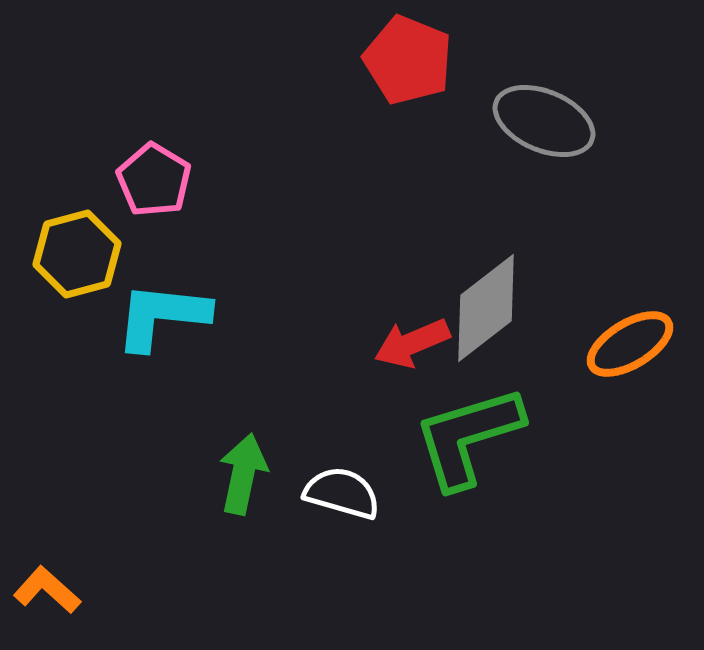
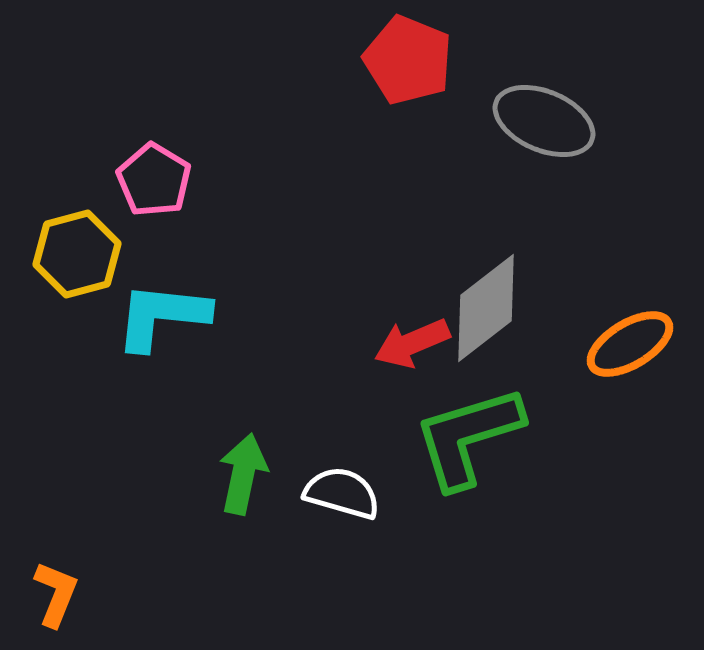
orange L-shape: moved 9 px right, 4 px down; rotated 70 degrees clockwise
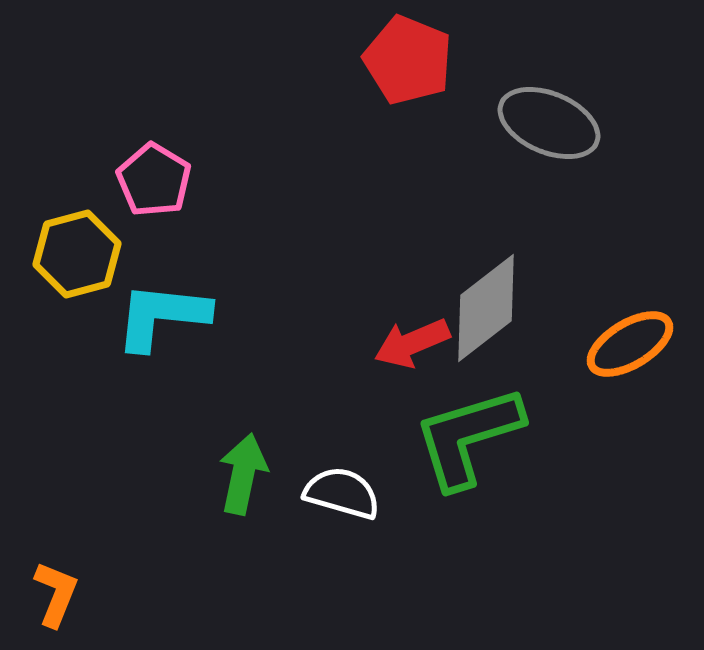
gray ellipse: moved 5 px right, 2 px down
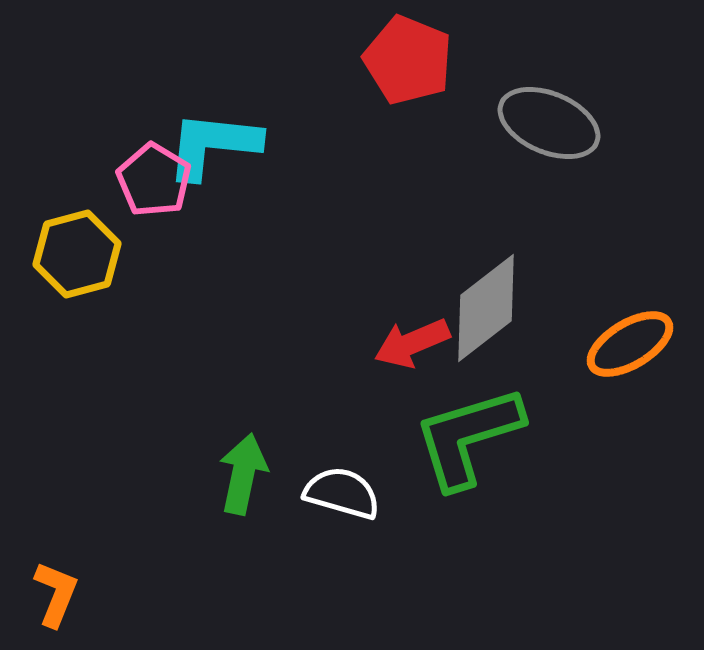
cyan L-shape: moved 51 px right, 171 px up
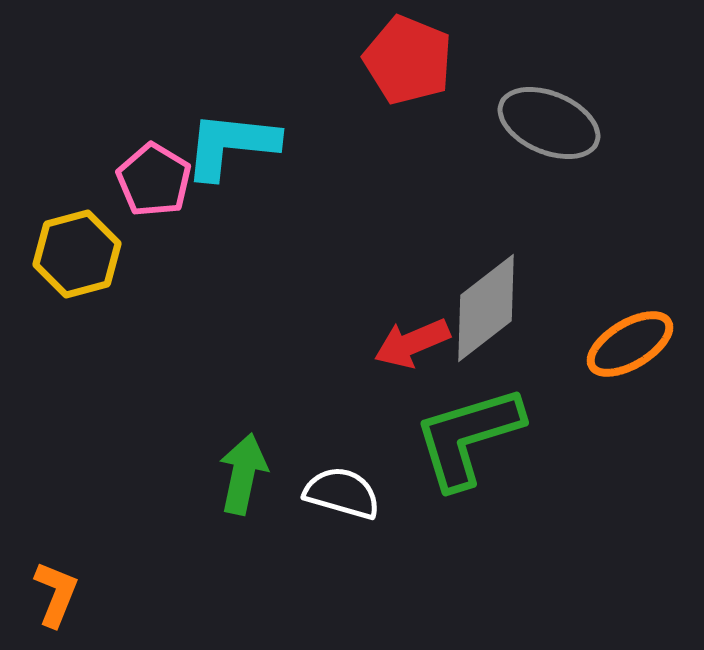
cyan L-shape: moved 18 px right
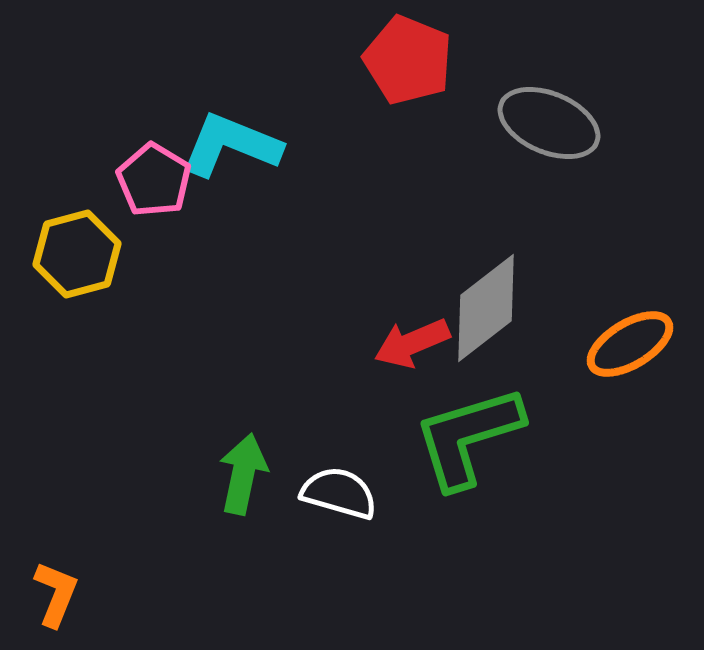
cyan L-shape: rotated 16 degrees clockwise
white semicircle: moved 3 px left
